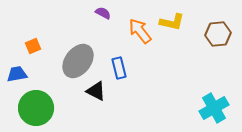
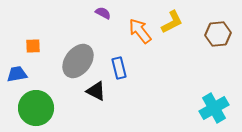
yellow L-shape: rotated 40 degrees counterclockwise
orange square: rotated 21 degrees clockwise
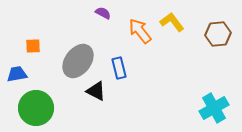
yellow L-shape: rotated 100 degrees counterclockwise
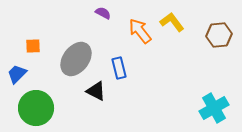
brown hexagon: moved 1 px right, 1 px down
gray ellipse: moved 2 px left, 2 px up
blue trapezoid: rotated 35 degrees counterclockwise
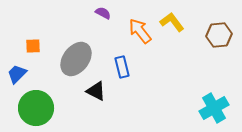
blue rectangle: moved 3 px right, 1 px up
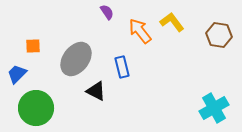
purple semicircle: moved 4 px right, 1 px up; rotated 28 degrees clockwise
brown hexagon: rotated 15 degrees clockwise
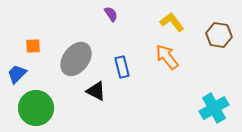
purple semicircle: moved 4 px right, 2 px down
orange arrow: moved 27 px right, 26 px down
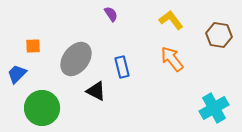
yellow L-shape: moved 1 px left, 2 px up
orange arrow: moved 5 px right, 2 px down
green circle: moved 6 px right
